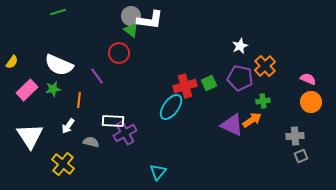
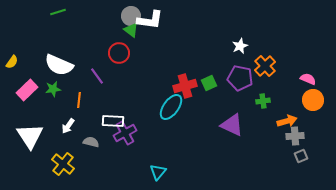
orange circle: moved 2 px right, 2 px up
orange arrow: moved 35 px right, 1 px down; rotated 18 degrees clockwise
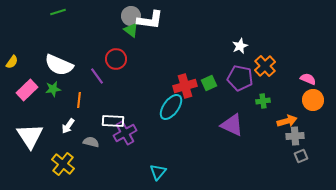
red circle: moved 3 px left, 6 px down
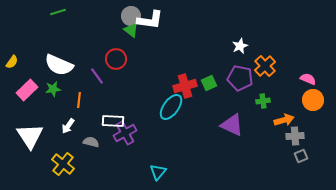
orange arrow: moved 3 px left, 1 px up
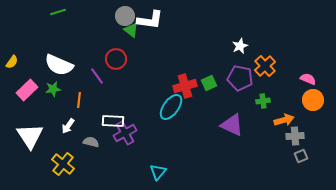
gray circle: moved 6 px left
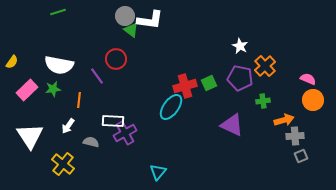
white star: rotated 21 degrees counterclockwise
white semicircle: rotated 12 degrees counterclockwise
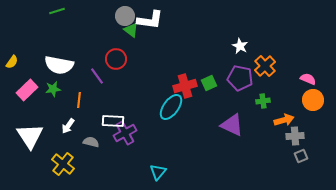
green line: moved 1 px left, 1 px up
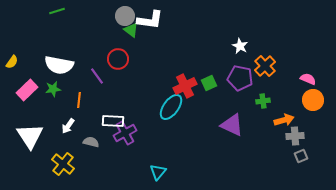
red circle: moved 2 px right
red cross: rotated 10 degrees counterclockwise
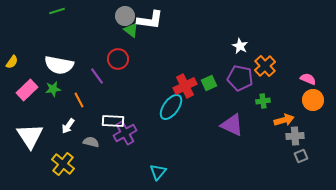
orange line: rotated 35 degrees counterclockwise
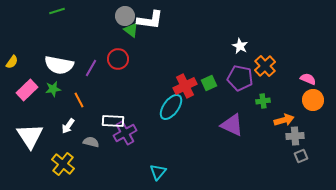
purple line: moved 6 px left, 8 px up; rotated 66 degrees clockwise
